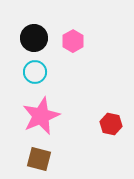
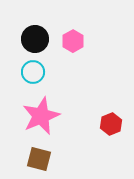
black circle: moved 1 px right, 1 px down
cyan circle: moved 2 px left
red hexagon: rotated 25 degrees clockwise
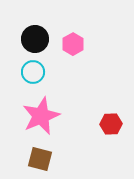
pink hexagon: moved 3 px down
red hexagon: rotated 20 degrees clockwise
brown square: moved 1 px right
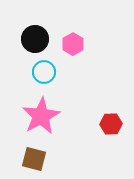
cyan circle: moved 11 px right
pink star: rotated 6 degrees counterclockwise
brown square: moved 6 px left
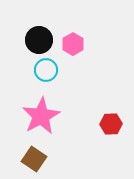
black circle: moved 4 px right, 1 px down
cyan circle: moved 2 px right, 2 px up
brown square: rotated 20 degrees clockwise
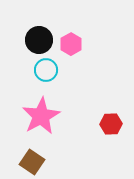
pink hexagon: moved 2 px left
brown square: moved 2 px left, 3 px down
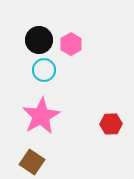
cyan circle: moved 2 px left
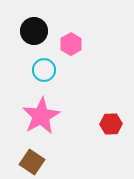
black circle: moved 5 px left, 9 px up
